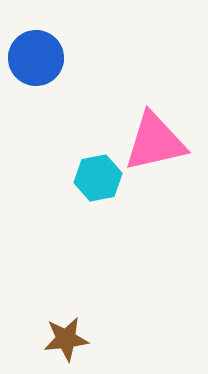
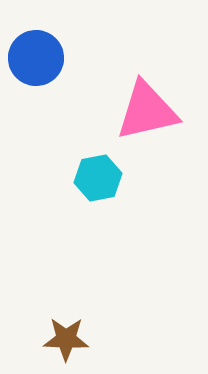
pink triangle: moved 8 px left, 31 px up
brown star: rotated 9 degrees clockwise
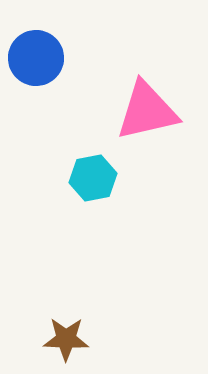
cyan hexagon: moved 5 px left
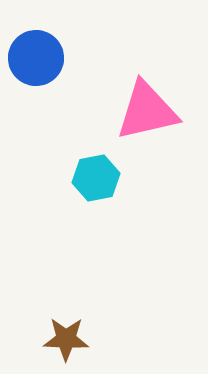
cyan hexagon: moved 3 px right
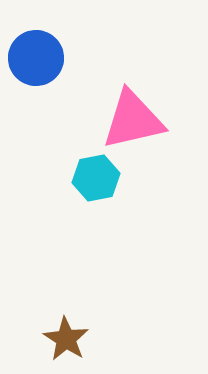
pink triangle: moved 14 px left, 9 px down
brown star: rotated 30 degrees clockwise
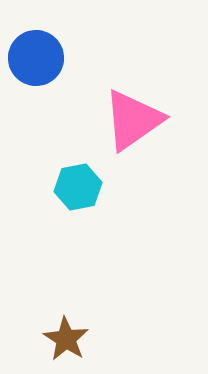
pink triangle: rotated 22 degrees counterclockwise
cyan hexagon: moved 18 px left, 9 px down
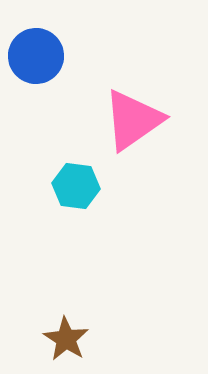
blue circle: moved 2 px up
cyan hexagon: moved 2 px left, 1 px up; rotated 18 degrees clockwise
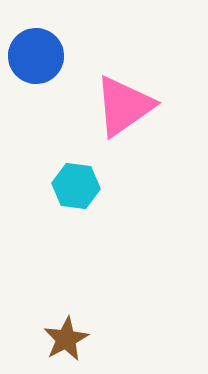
pink triangle: moved 9 px left, 14 px up
brown star: rotated 12 degrees clockwise
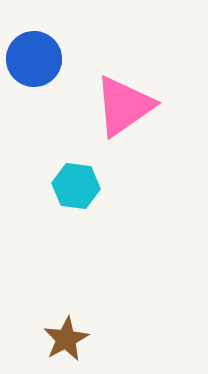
blue circle: moved 2 px left, 3 px down
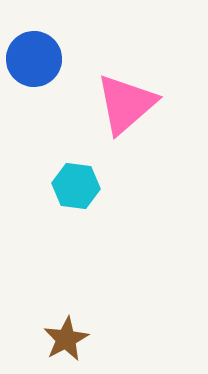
pink triangle: moved 2 px right, 2 px up; rotated 6 degrees counterclockwise
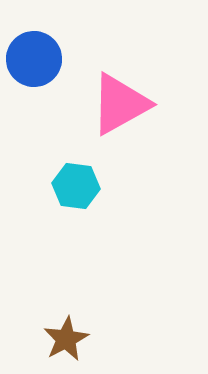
pink triangle: moved 6 px left; rotated 12 degrees clockwise
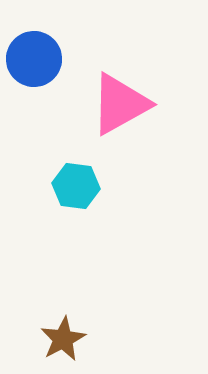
brown star: moved 3 px left
